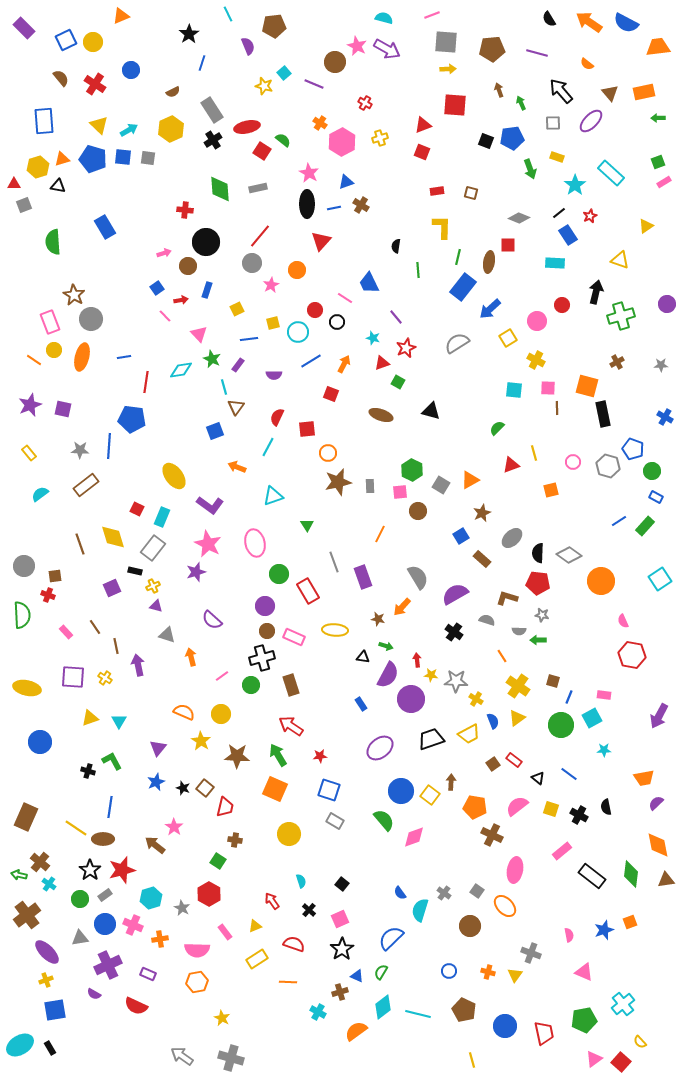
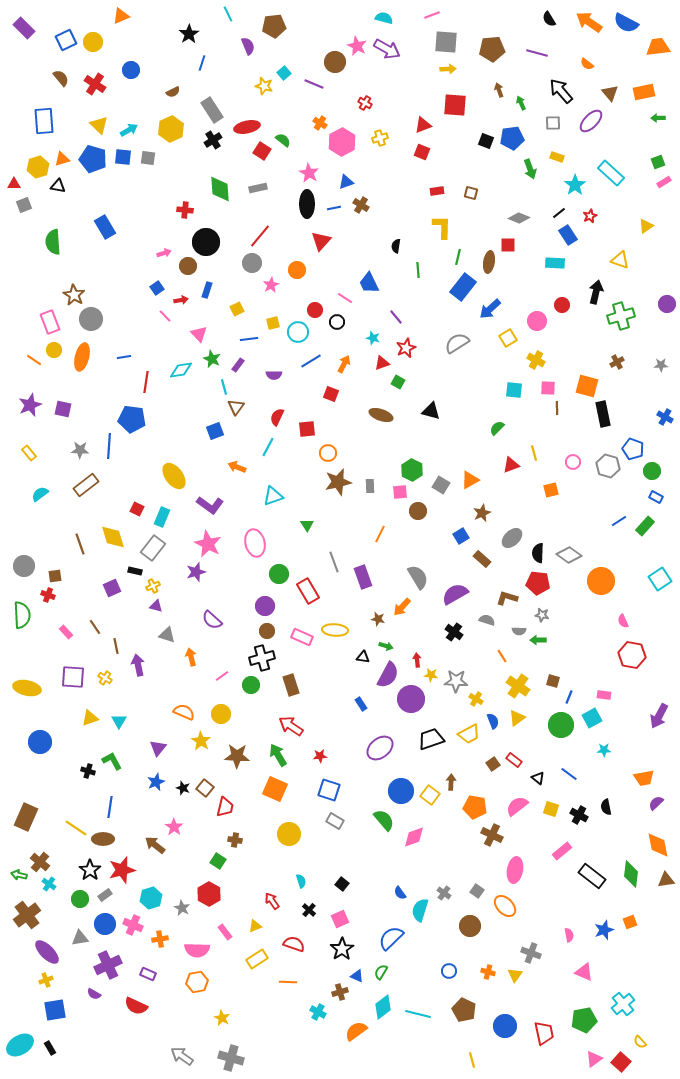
pink rectangle at (294, 637): moved 8 px right
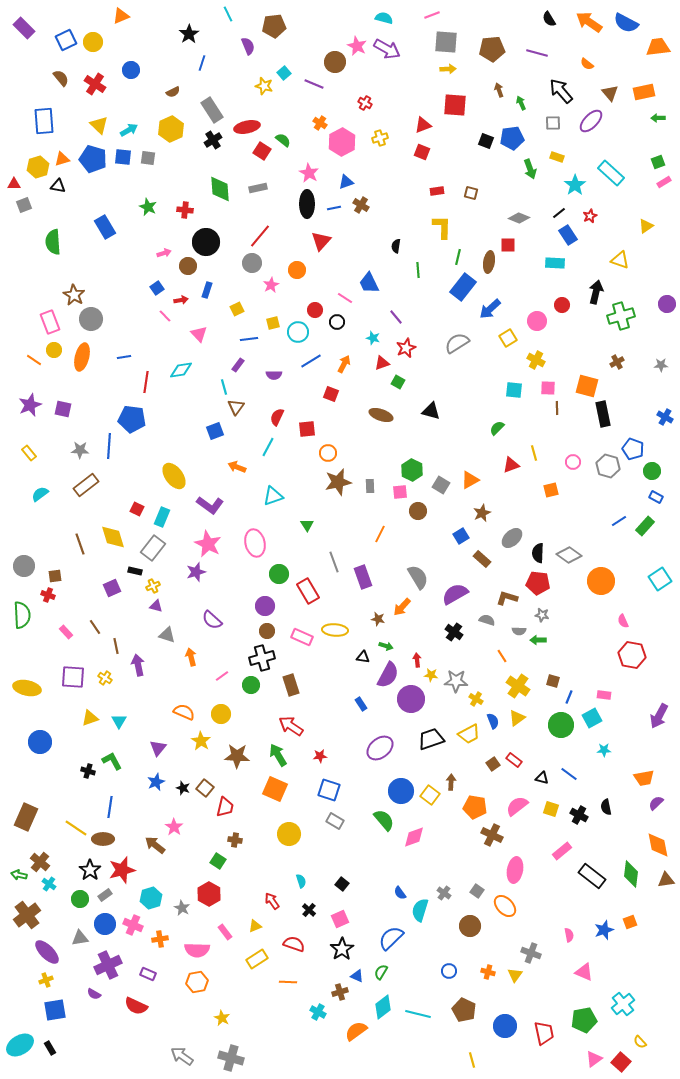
green star at (212, 359): moved 64 px left, 152 px up
black triangle at (538, 778): moved 4 px right; rotated 24 degrees counterclockwise
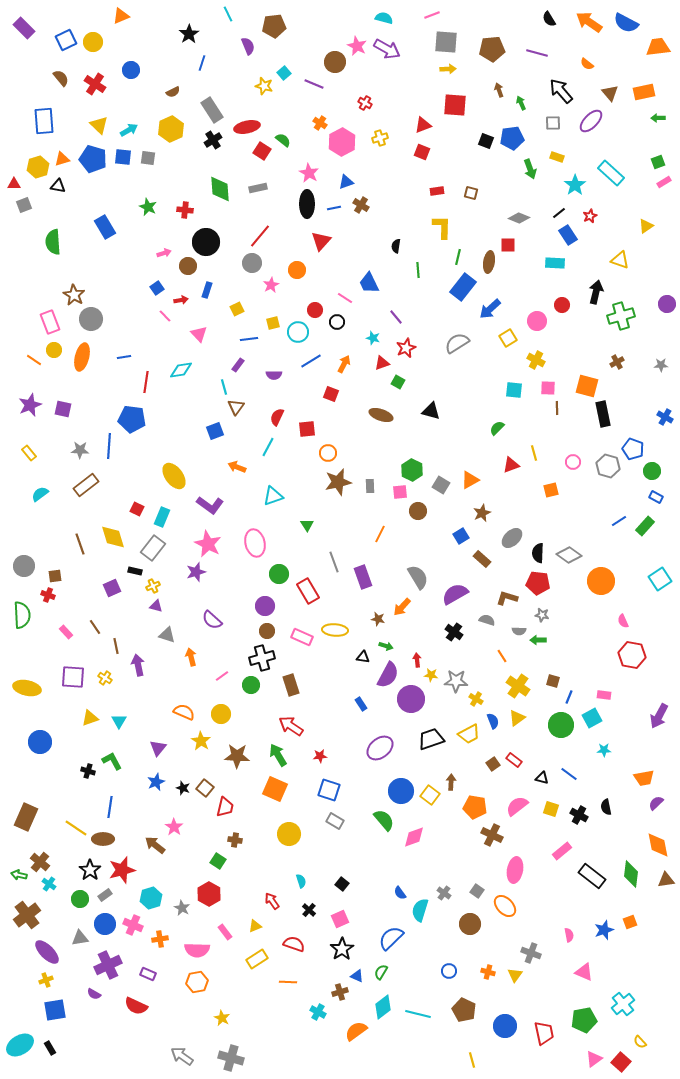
brown circle at (470, 926): moved 2 px up
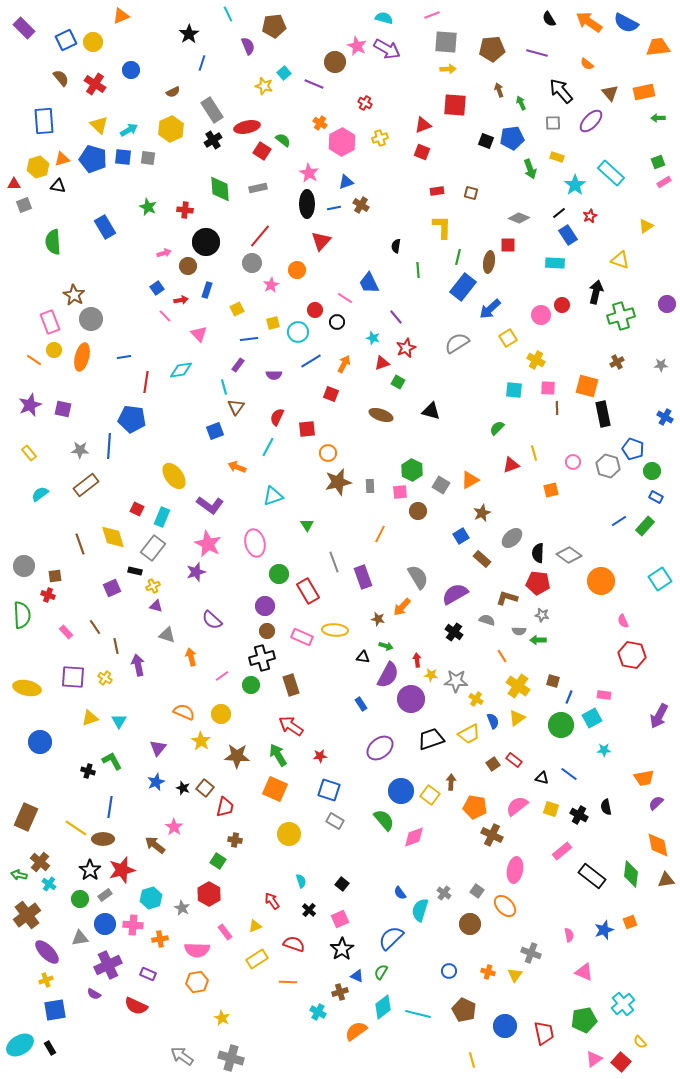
pink circle at (537, 321): moved 4 px right, 6 px up
pink cross at (133, 925): rotated 18 degrees counterclockwise
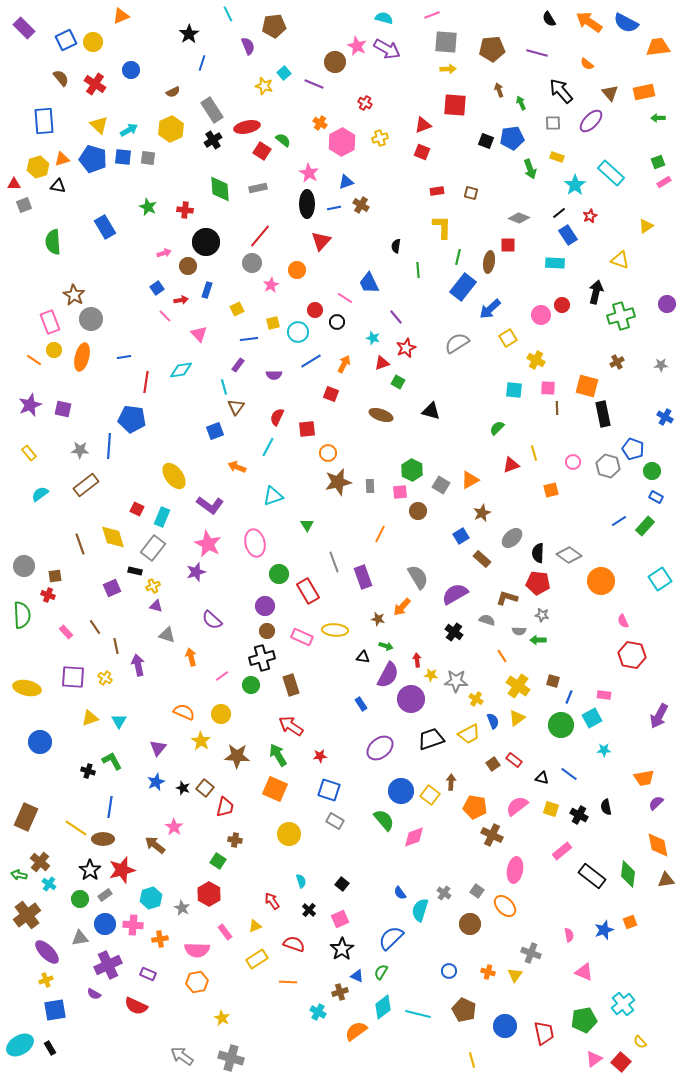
green diamond at (631, 874): moved 3 px left
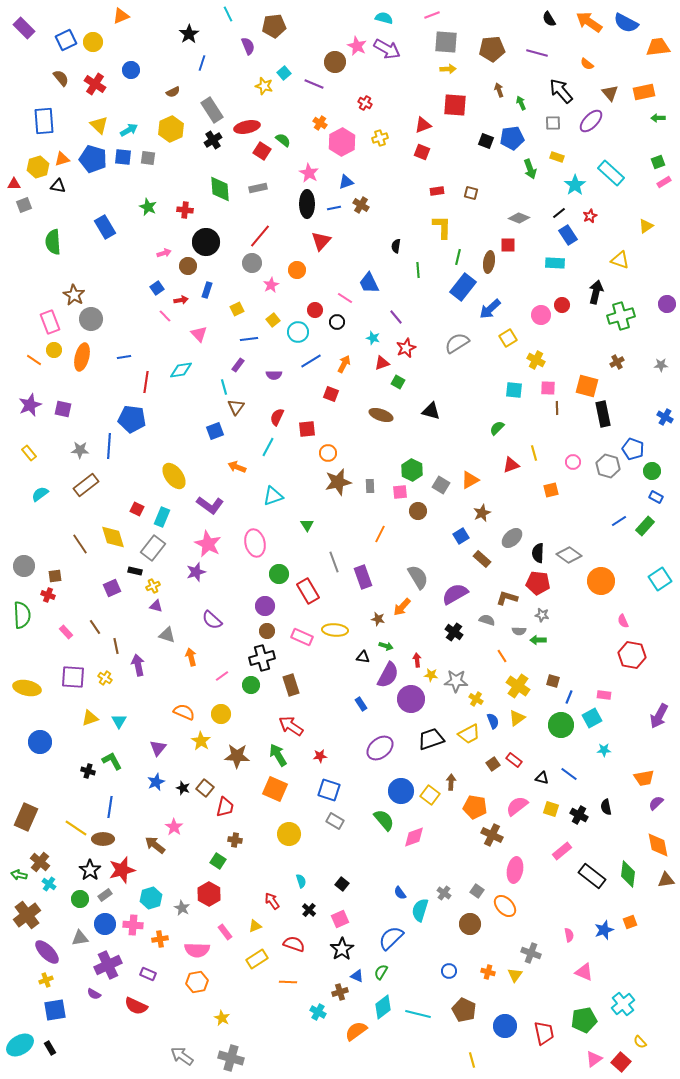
yellow square at (273, 323): moved 3 px up; rotated 24 degrees counterclockwise
brown line at (80, 544): rotated 15 degrees counterclockwise
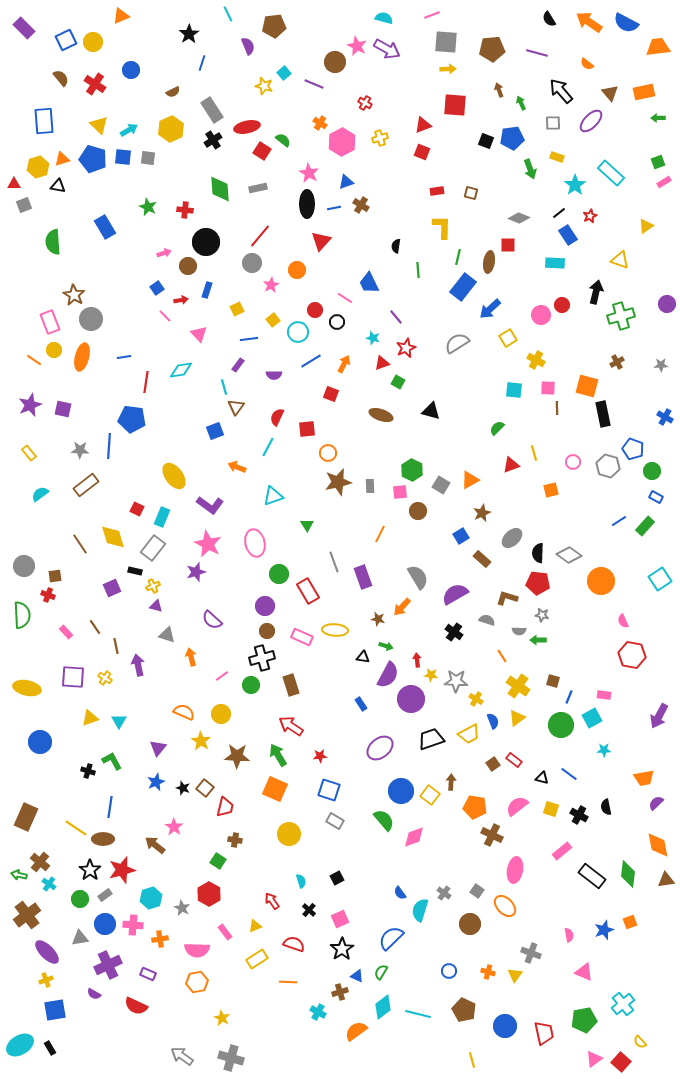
black square at (342, 884): moved 5 px left, 6 px up; rotated 24 degrees clockwise
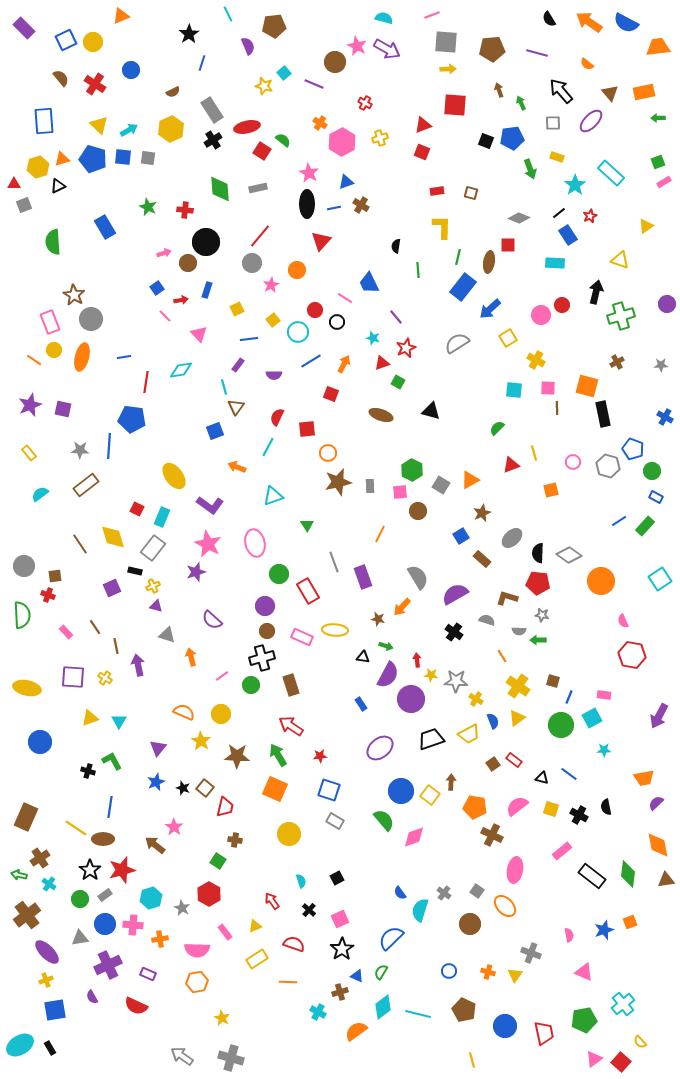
black triangle at (58, 186): rotated 35 degrees counterclockwise
brown circle at (188, 266): moved 3 px up
brown cross at (40, 862): moved 4 px up; rotated 18 degrees clockwise
purple semicircle at (94, 994): moved 2 px left, 3 px down; rotated 32 degrees clockwise
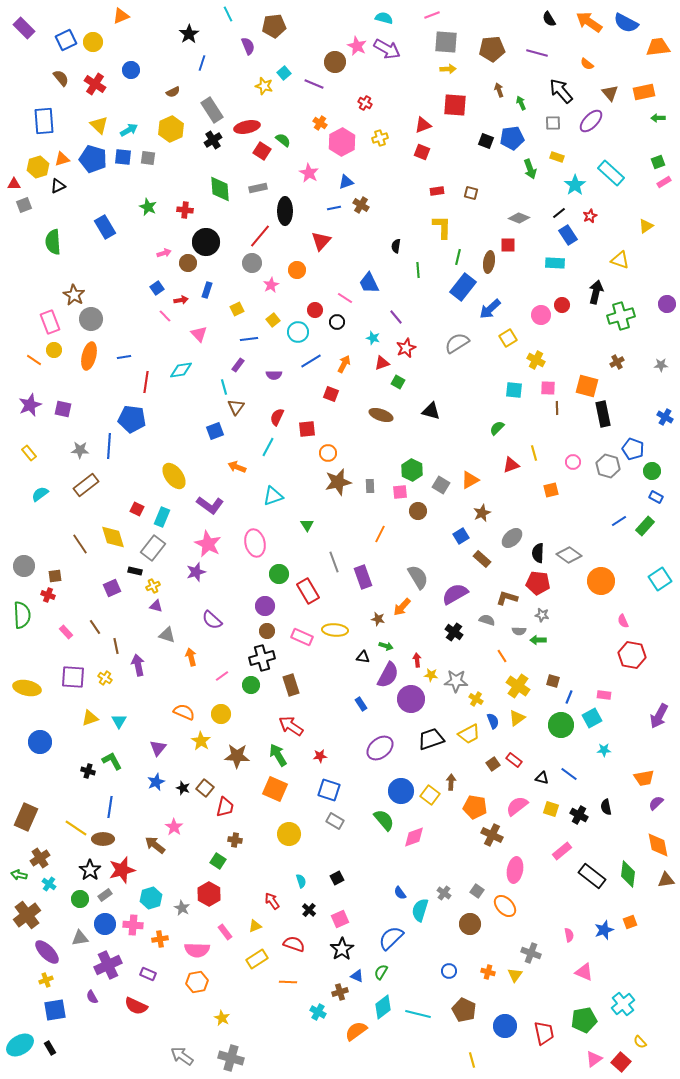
black ellipse at (307, 204): moved 22 px left, 7 px down
orange ellipse at (82, 357): moved 7 px right, 1 px up
